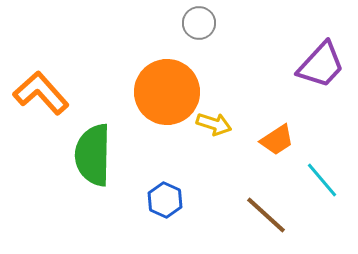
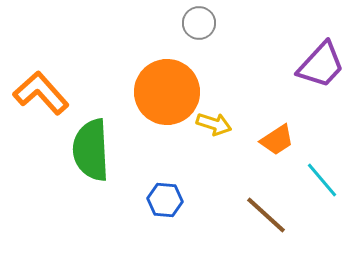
green semicircle: moved 2 px left, 5 px up; rotated 4 degrees counterclockwise
blue hexagon: rotated 20 degrees counterclockwise
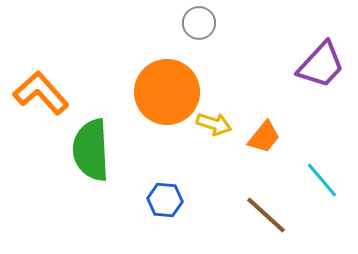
orange trapezoid: moved 13 px left, 3 px up; rotated 18 degrees counterclockwise
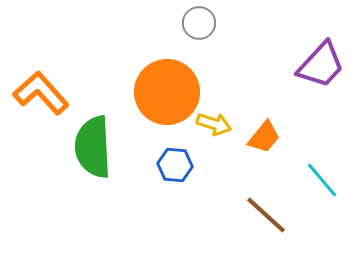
green semicircle: moved 2 px right, 3 px up
blue hexagon: moved 10 px right, 35 px up
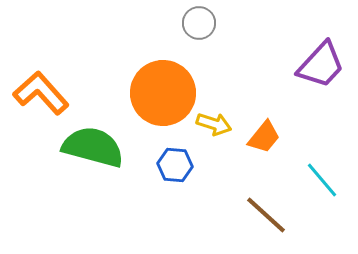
orange circle: moved 4 px left, 1 px down
green semicircle: rotated 108 degrees clockwise
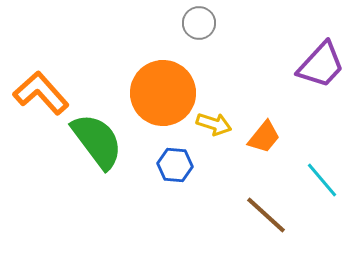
green semicircle: moved 4 px right, 6 px up; rotated 38 degrees clockwise
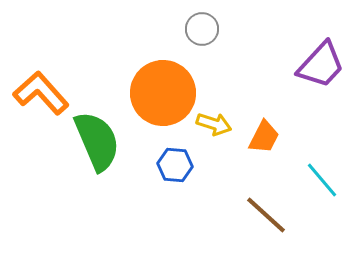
gray circle: moved 3 px right, 6 px down
orange trapezoid: rotated 12 degrees counterclockwise
green semicircle: rotated 14 degrees clockwise
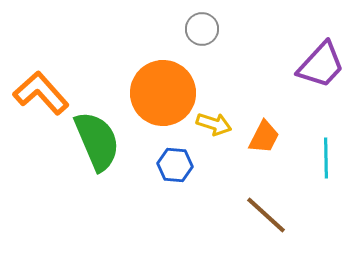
cyan line: moved 4 px right, 22 px up; rotated 39 degrees clockwise
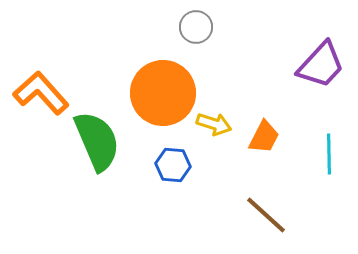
gray circle: moved 6 px left, 2 px up
cyan line: moved 3 px right, 4 px up
blue hexagon: moved 2 px left
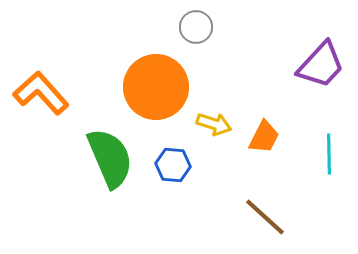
orange circle: moved 7 px left, 6 px up
green semicircle: moved 13 px right, 17 px down
brown line: moved 1 px left, 2 px down
